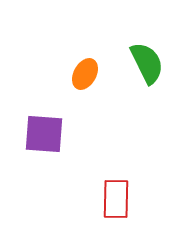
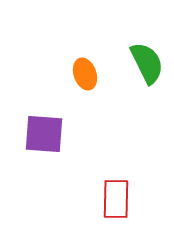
orange ellipse: rotated 48 degrees counterclockwise
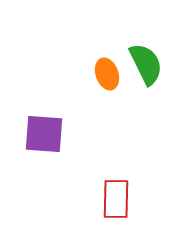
green semicircle: moved 1 px left, 1 px down
orange ellipse: moved 22 px right
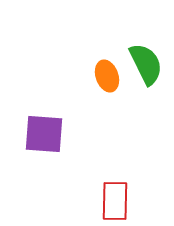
orange ellipse: moved 2 px down
red rectangle: moved 1 px left, 2 px down
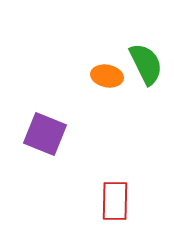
orange ellipse: rotated 60 degrees counterclockwise
purple square: moved 1 px right; rotated 18 degrees clockwise
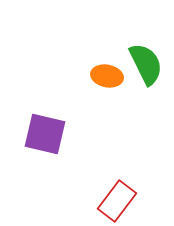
purple square: rotated 9 degrees counterclockwise
red rectangle: moved 2 px right; rotated 36 degrees clockwise
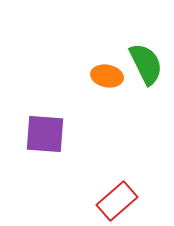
purple square: rotated 9 degrees counterclockwise
red rectangle: rotated 12 degrees clockwise
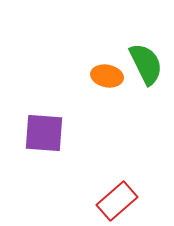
purple square: moved 1 px left, 1 px up
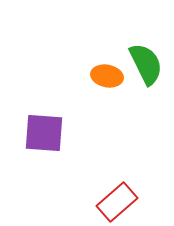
red rectangle: moved 1 px down
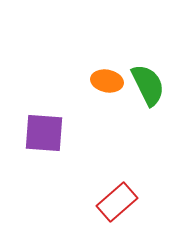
green semicircle: moved 2 px right, 21 px down
orange ellipse: moved 5 px down
